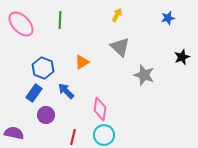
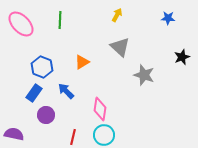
blue star: rotated 16 degrees clockwise
blue hexagon: moved 1 px left, 1 px up
purple semicircle: moved 1 px down
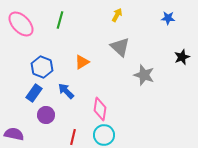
green line: rotated 12 degrees clockwise
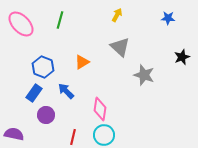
blue hexagon: moved 1 px right
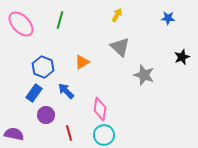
red line: moved 4 px left, 4 px up; rotated 28 degrees counterclockwise
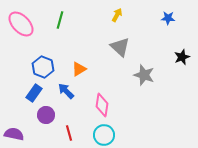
orange triangle: moved 3 px left, 7 px down
pink diamond: moved 2 px right, 4 px up
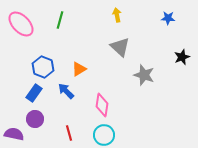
yellow arrow: rotated 40 degrees counterclockwise
purple circle: moved 11 px left, 4 px down
